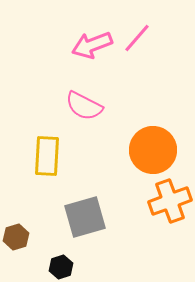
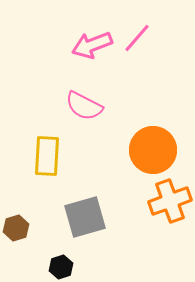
brown hexagon: moved 9 px up
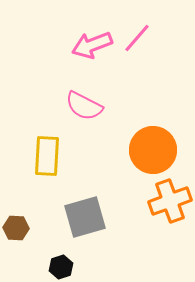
brown hexagon: rotated 20 degrees clockwise
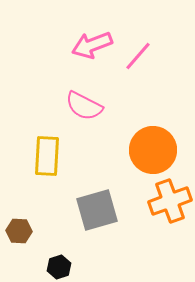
pink line: moved 1 px right, 18 px down
gray square: moved 12 px right, 7 px up
brown hexagon: moved 3 px right, 3 px down
black hexagon: moved 2 px left
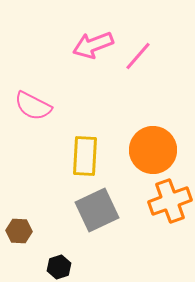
pink arrow: moved 1 px right
pink semicircle: moved 51 px left
yellow rectangle: moved 38 px right
gray square: rotated 9 degrees counterclockwise
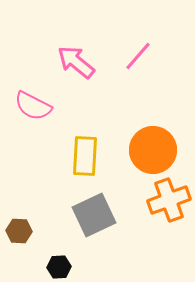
pink arrow: moved 17 px left, 17 px down; rotated 60 degrees clockwise
orange cross: moved 1 px left, 1 px up
gray square: moved 3 px left, 5 px down
black hexagon: rotated 15 degrees clockwise
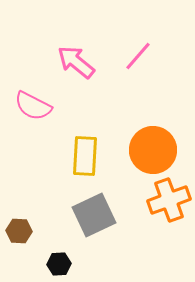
black hexagon: moved 3 px up
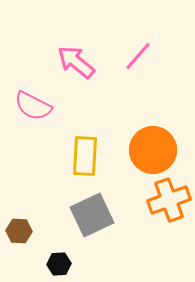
gray square: moved 2 px left
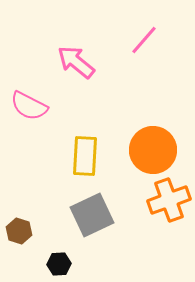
pink line: moved 6 px right, 16 px up
pink semicircle: moved 4 px left
brown hexagon: rotated 15 degrees clockwise
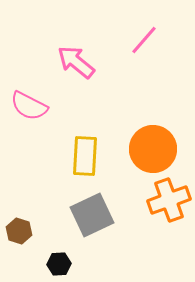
orange circle: moved 1 px up
